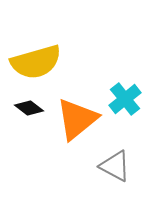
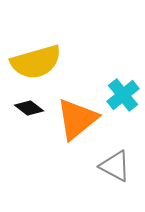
cyan cross: moved 2 px left, 4 px up
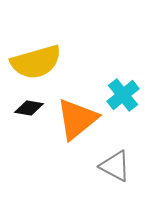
black diamond: rotated 28 degrees counterclockwise
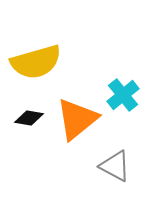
black diamond: moved 10 px down
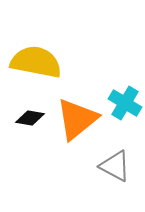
yellow semicircle: rotated 153 degrees counterclockwise
cyan cross: moved 2 px right, 8 px down; rotated 20 degrees counterclockwise
black diamond: moved 1 px right
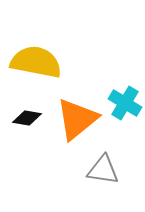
black diamond: moved 3 px left
gray triangle: moved 12 px left, 4 px down; rotated 20 degrees counterclockwise
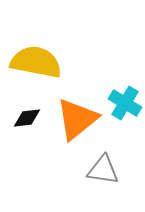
black diamond: rotated 16 degrees counterclockwise
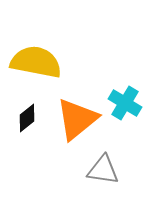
black diamond: rotated 32 degrees counterclockwise
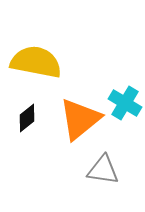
orange triangle: moved 3 px right
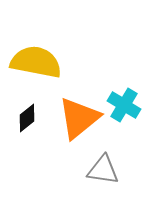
cyan cross: moved 1 px left, 2 px down
orange triangle: moved 1 px left, 1 px up
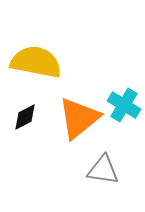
black diamond: moved 2 px left, 1 px up; rotated 12 degrees clockwise
